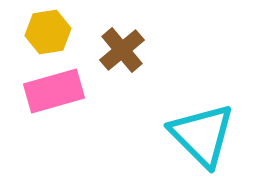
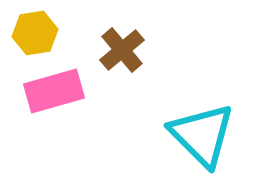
yellow hexagon: moved 13 px left, 1 px down
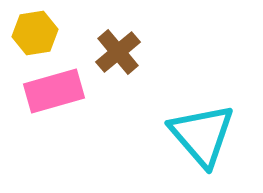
brown cross: moved 4 px left, 2 px down
cyan triangle: rotated 4 degrees clockwise
